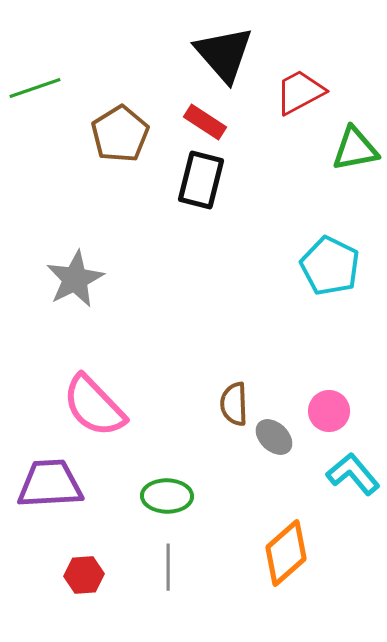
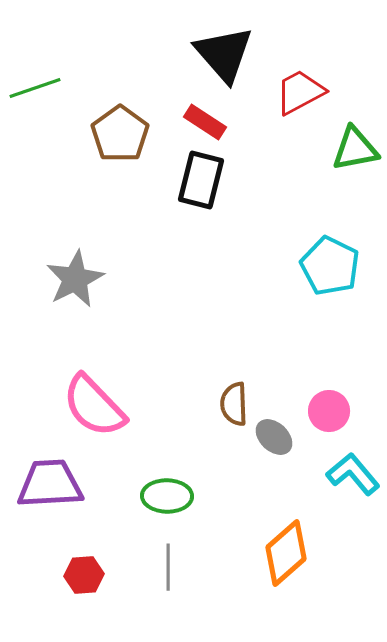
brown pentagon: rotated 4 degrees counterclockwise
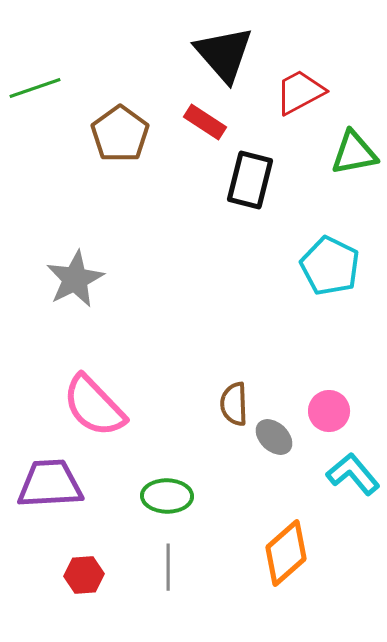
green triangle: moved 1 px left, 4 px down
black rectangle: moved 49 px right
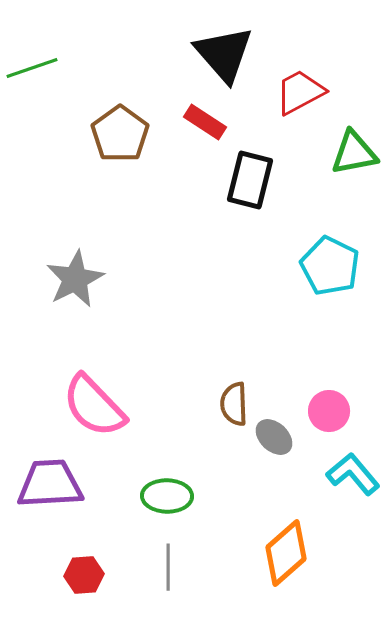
green line: moved 3 px left, 20 px up
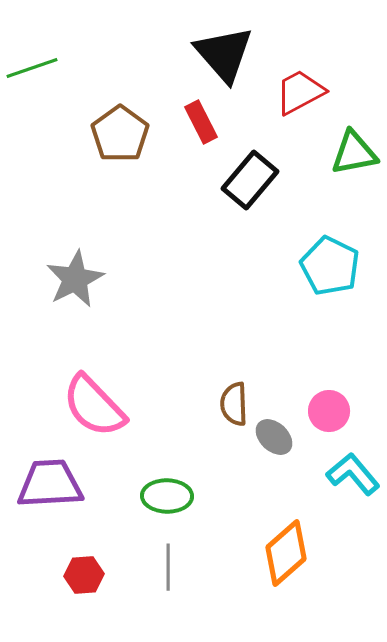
red rectangle: moved 4 px left; rotated 30 degrees clockwise
black rectangle: rotated 26 degrees clockwise
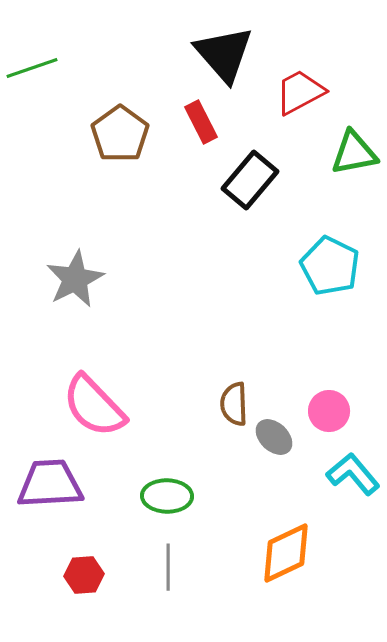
orange diamond: rotated 16 degrees clockwise
